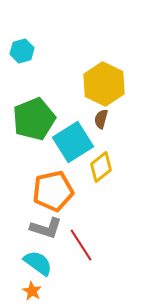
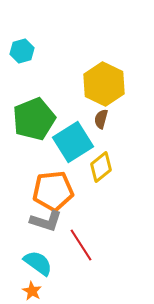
orange pentagon: rotated 6 degrees clockwise
gray L-shape: moved 7 px up
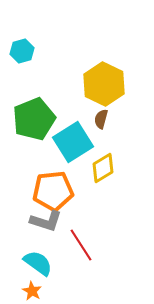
yellow diamond: moved 2 px right, 1 px down; rotated 8 degrees clockwise
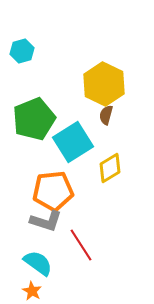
brown semicircle: moved 5 px right, 4 px up
yellow diamond: moved 7 px right
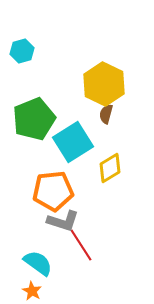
brown semicircle: moved 1 px up
gray L-shape: moved 17 px right
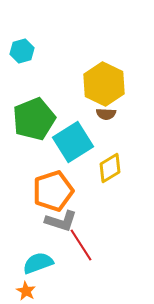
brown semicircle: rotated 102 degrees counterclockwise
orange pentagon: rotated 12 degrees counterclockwise
gray L-shape: moved 2 px left
cyan semicircle: rotated 56 degrees counterclockwise
orange star: moved 6 px left
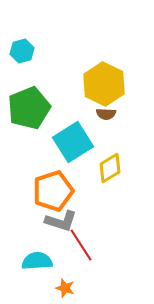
green pentagon: moved 5 px left, 11 px up
cyan semicircle: moved 1 px left, 2 px up; rotated 16 degrees clockwise
orange star: moved 39 px right, 3 px up; rotated 12 degrees counterclockwise
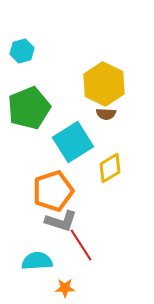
orange star: rotated 18 degrees counterclockwise
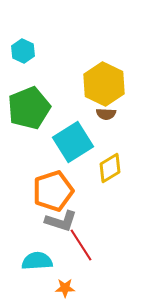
cyan hexagon: moved 1 px right; rotated 20 degrees counterclockwise
